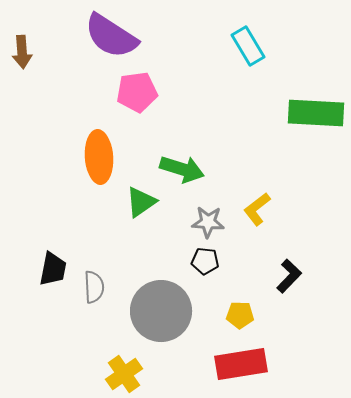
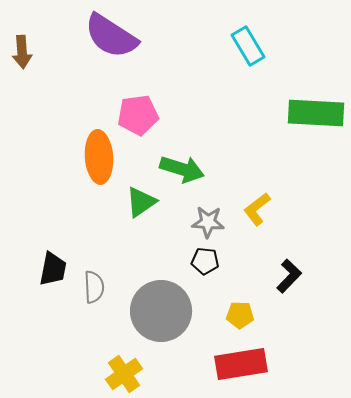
pink pentagon: moved 1 px right, 23 px down
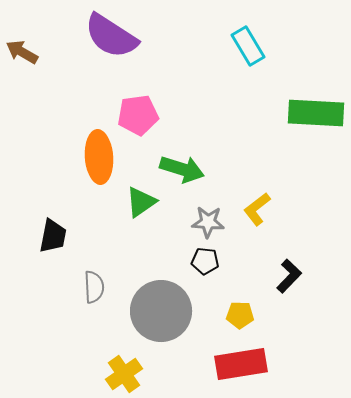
brown arrow: rotated 124 degrees clockwise
black trapezoid: moved 33 px up
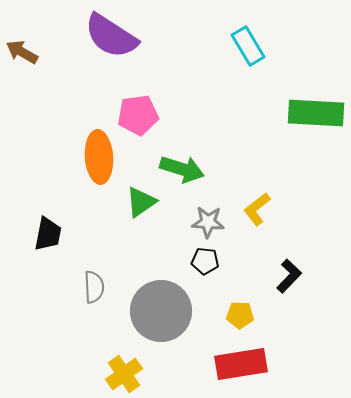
black trapezoid: moved 5 px left, 2 px up
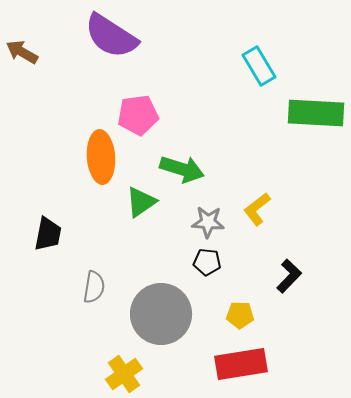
cyan rectangle: moved 11 px right, 20 px down
orange ellipse: moved 2 px right
black pentagon: moved 2 px right, 1 px down
gray semicircle: rotated 12 degrees clockwise
gray circle: moved 3 px down
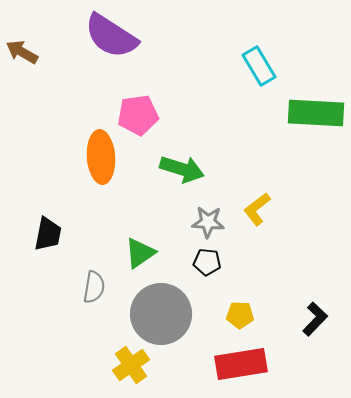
green triangle: moved 1 px left, 51 px down
black L-shape: moved 26 px right, 43 px down
yellow cross: moved 7 px right, 9 px up
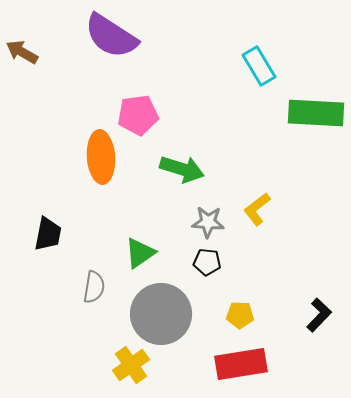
black L-shape: moved 4 px right, 4 px up
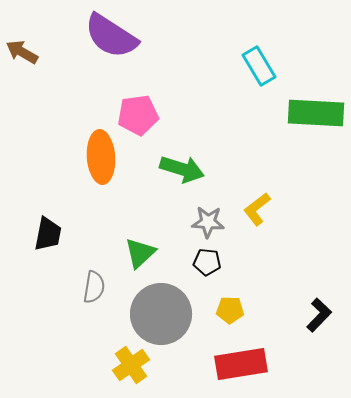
green triangle: rotated 8 degrees counterclockwise
yellow pentagon: moved 10 px left, 5 px up
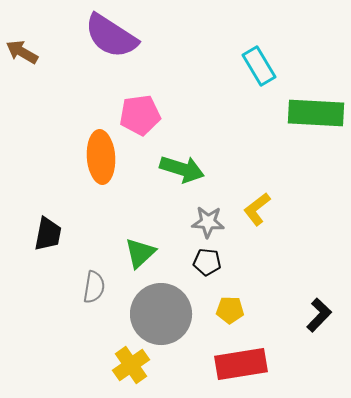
pink pentagon: moved 2 px right
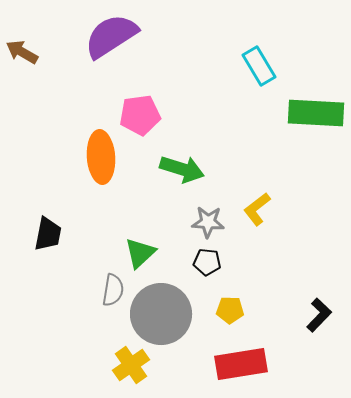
purple semicircle: rotated 114 degrees clockwise
gray semicircle: moved 19 px right, 3 px down
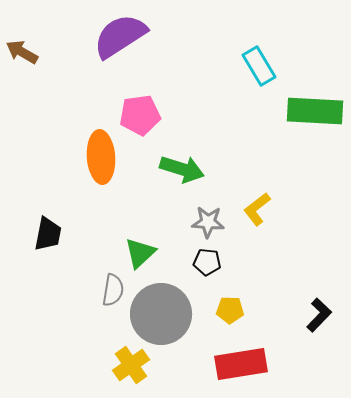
purple semicircle: moved 9 px right
green rectangle: moved 1 px left, 2 px up
